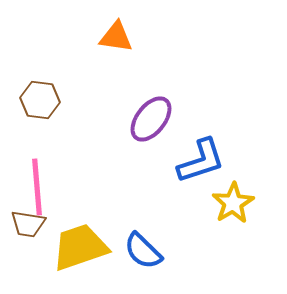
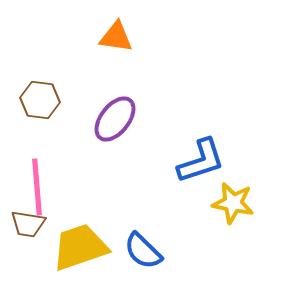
purple ellipse: moved 36 px left
yellow star: rotated 30 degrees counterclockwise
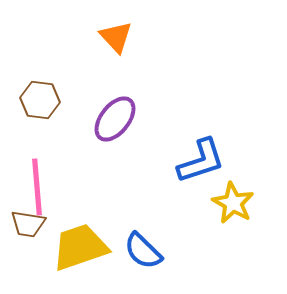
orange triangle: rotated 39 degrees clockwise
yellow star: rotated 18 degrees clockwise
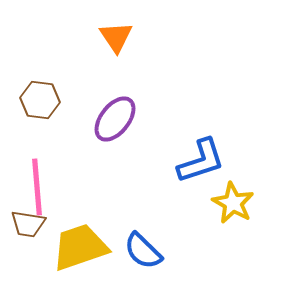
orange triangle: rotated 9 degrees clockwise
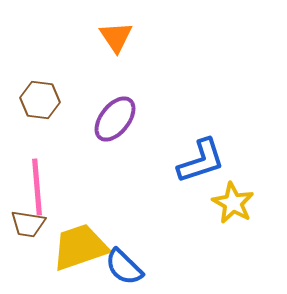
blue semicircle: moved 19 px left, 16 px down
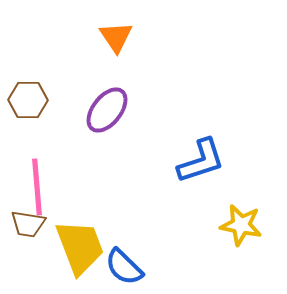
brown hexagon: moved 12 px left; rotated 6 degrees counterclockwise
purple ellipse: moved 8 px left, 9 px up
yellow star: moved 8 px right, 22 px down; rotated 18 degrees counterclockwise
yellow trapezoid: rotated 88 degrees clockwise
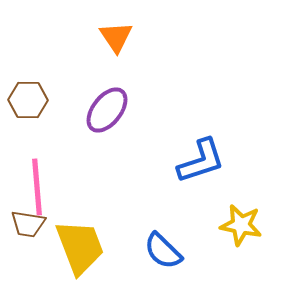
blue semicircle: moved 39 px right, 16 px up
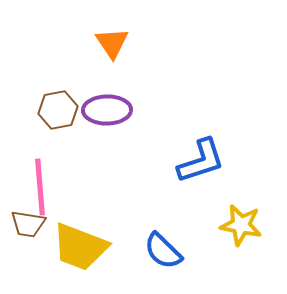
orange triangle: moved 4 px left, 6 px down
brown hexagon: moved 30 px right, 10 px down; rotated 12 degrees counterclockwise
purple ellipse: rotated 51 degrees clockwise
pink line: moved 3 px right
yellow trapezoid: rotated 132 degrees clockwise
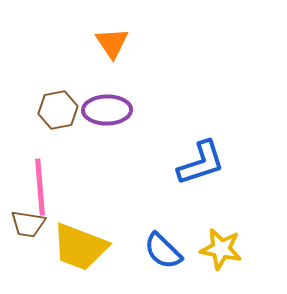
blue L-shape: moved 2 px down
yellow star: moved 20 px left, 24 px down
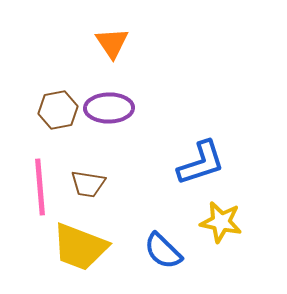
purple ellipse: moved 2 px right, 2 px up
brown trapezoid: moved 60 px right, 40 px up
yellow star: moved 27 px up
